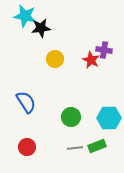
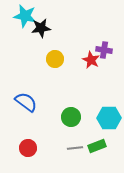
blue semicircle: rotated 20 degrees counterclockwise
red circle: moved 1 px right, 1 px down
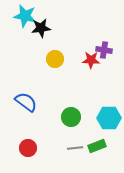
red star: rotated 24 degrees counterclockwise
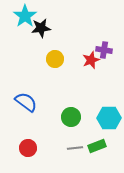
cyan star: rotated 25 degrees clockwise
red star: rotated 24 degrees counterclockwise
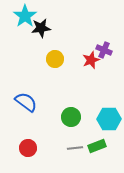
purple cross: rotated 14 degrees clockwise
cyan hexagon: moved 1 px down
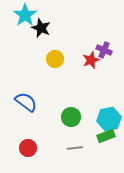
cyan star: moved 1 px up
black star: rotated 30 degrees clockwise
cyan hexagon: rotated 10 degrees counterclockwise
green rectangle: moved 9 px right, 10 px up
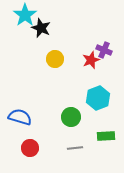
blue semicircle: moved 6 px left, 15 px down; rotated 20 degrees counterclockwise
cyan hexagon: moved 11 px left, 21 px up; rotated 10 degrees counterclockwise
green rectangle: rotated 18 degrees clockwise
red circle: moved 2 px right
